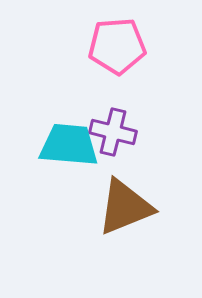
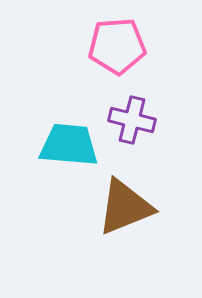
purple cross: moved 19 px right, 12 px up
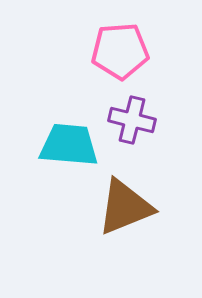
pink pentagon: moved 3 px right, 5 px down
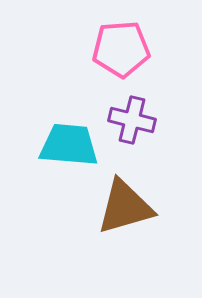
pink pentagon: moved 1 px right, 2 px up
brown triangle: rotated 6 degrees clockwise
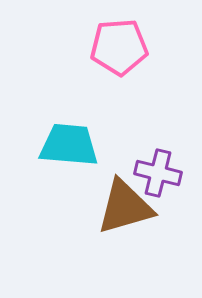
pink pentagon: moved 2 px left, 2 px up
purple cross: moved 26 px right, 53 px down
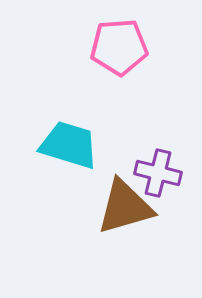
cyan trapezoid: rotated 12 degrees clockwise
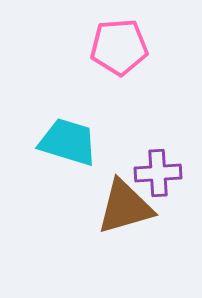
cyan trapezoid: moved 1 px left, 3 px up
purple cross: rotated 18 degrees counterclockwise
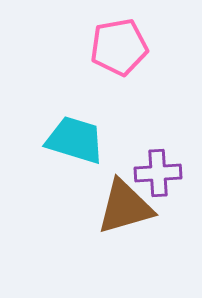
pink pentagon: rotated 6 degrees counterclockwise
cyan trapezoid: moved 7 px right, 2 px up
